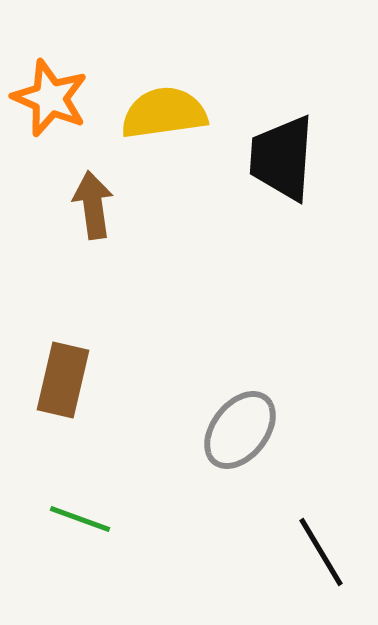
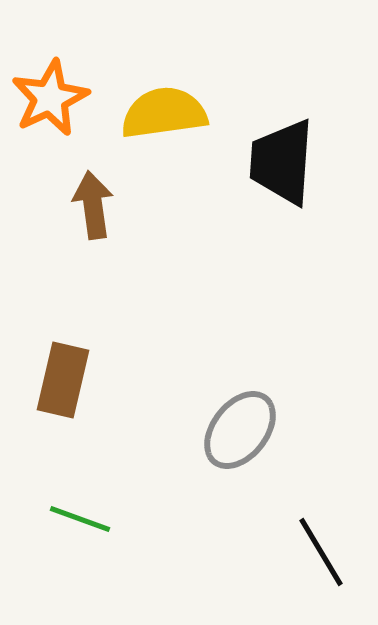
orange star: rotated 24 degrees clockwise
black trapezoid: moved 4 px down
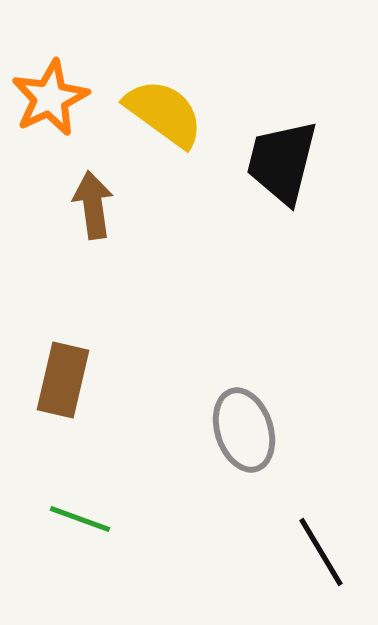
yellow semicircle: rotated 44 degrees clockwise
black trapezoid: rotated 10 degrees clockwise
gray ellipse: moved 4 px right; rotated 56 degrees counterclockwise
